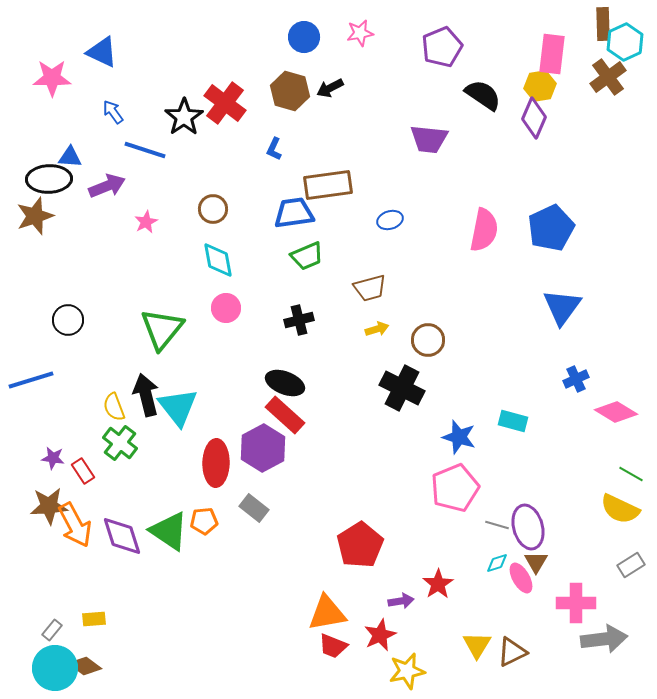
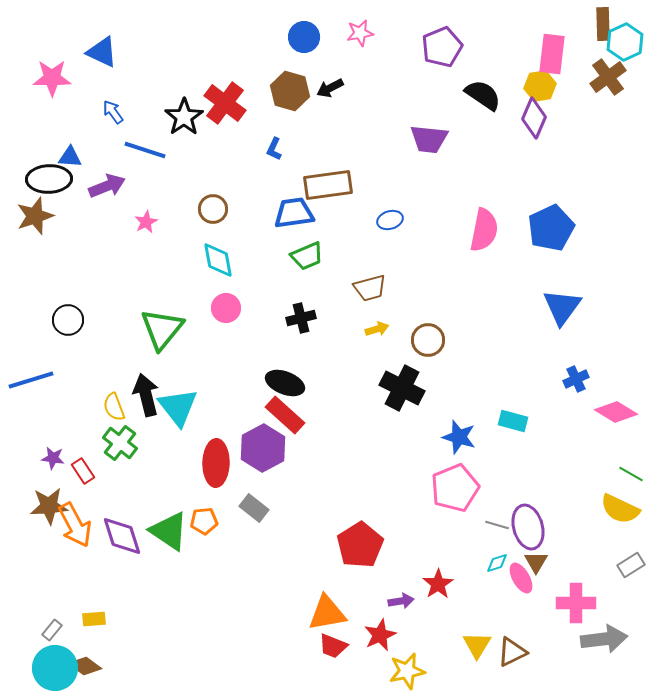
black cross at (299, 320): moved 2 px right, 2 px up
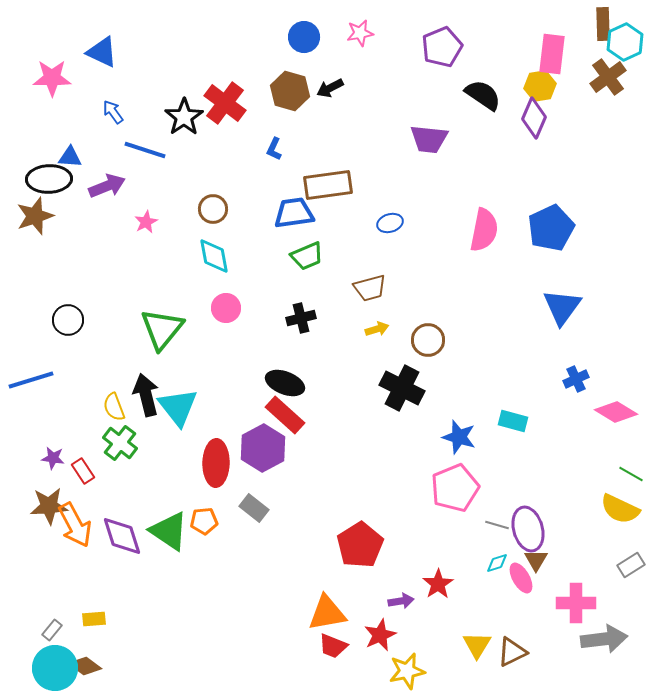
blue ellipse at (390, 220): moved 3 px down
cyan diamond at (218, 260): moved 4 px left, 4 px up
purple ellipse at (528, 527): moved 2 px down
brown triangle at (536, 562): moved 2 px up
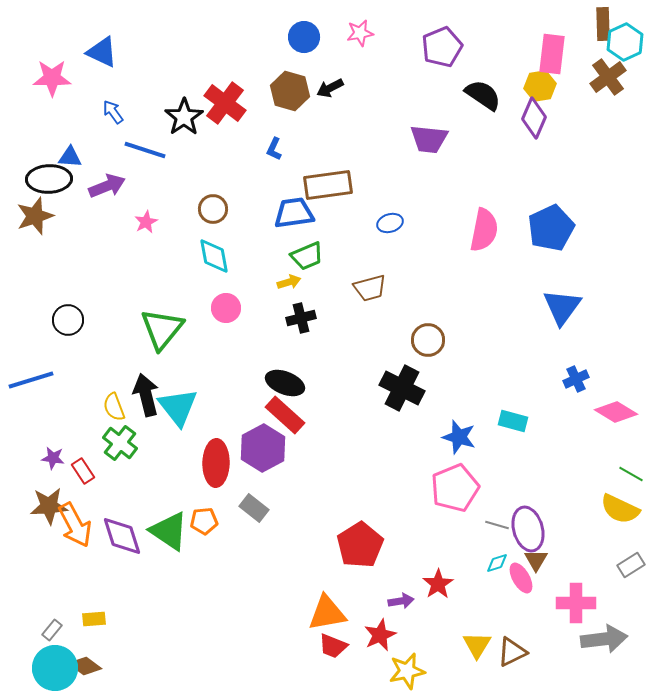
yellow arrow at (377, 329): moved 88 px left, 47 px up
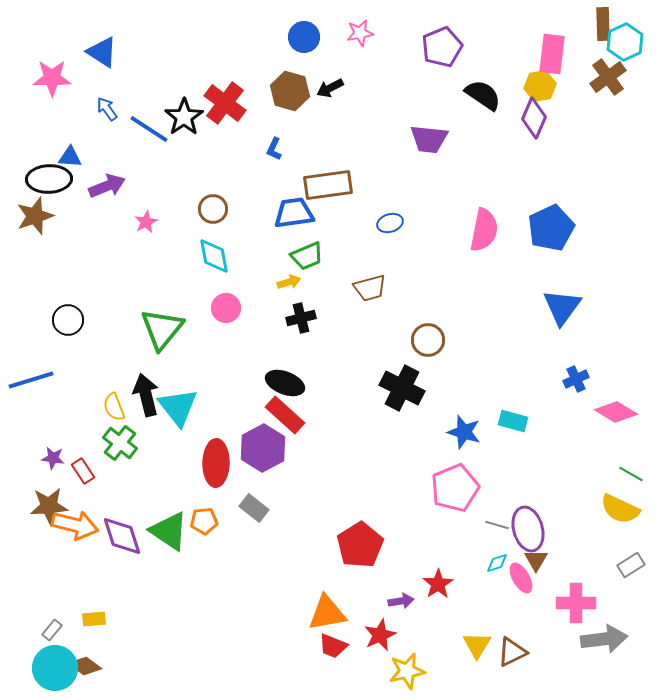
blue triangle at (102, 52): rotated 8 degrees clockwise
blue arrow at (113, 112): moved 6 px left, 3 px up
blue line at (145, 150): moved 4 px right, 21 px up; rotated 15 degrees clockwise
blue star at (459, 437): moved 5 px right, 5 px up
orange arrow at (75, 525): rotated 48 degrees counterclockwise
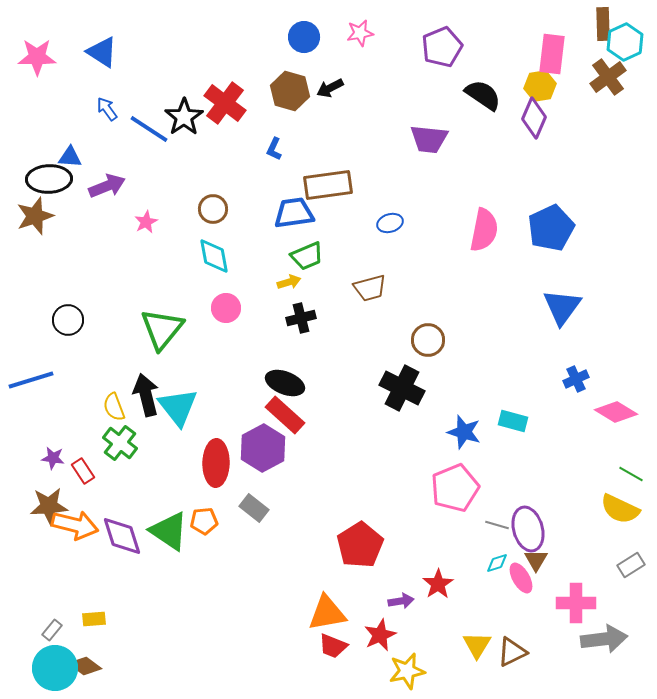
pink star at (52, 78): moved 15 px left, 21 px up
